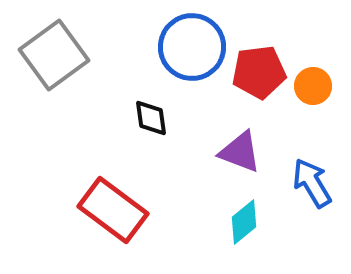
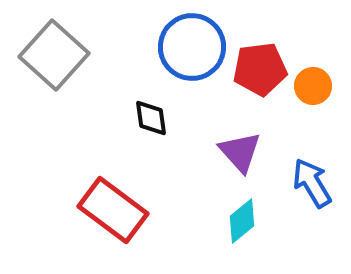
gray square: rotated 12 degrees counterclockwise
red pentagon: moved 1 px right, 3 px up
purple triangle: rotated 27 degrees clockwise
cyan diamond: moved 2 px left, 1 px up
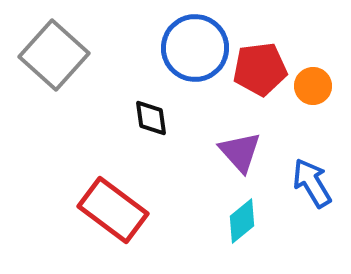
blue circle: moved 3 px right, 1 px down
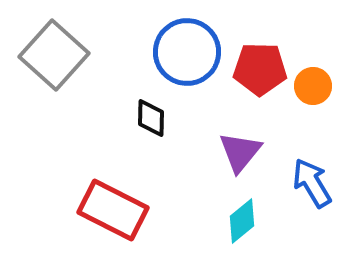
blue circle: moved 8 px left, 4 px down
red pentagon: rotated 8 degrees clockwise
black diamond: rotated 9 degrees clockwise
purple triangle: rotated 21 degrees clockwise
red rectangle: rotated 10 degrees counterclockwise
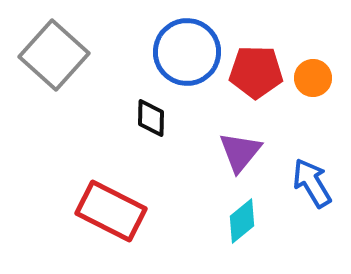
red pentagon: moved 4 px left, 3 px down
orange circle: moved 8 px up
red rectangle: moved 2 px left, 1 px down
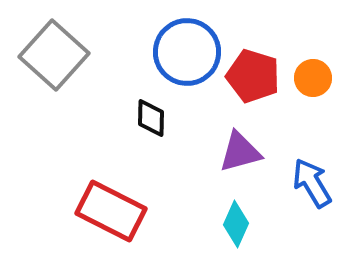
red pentagon: moved 3 px left, 4 px down; rotated 16 degrees clockwise
purple triangle: rotated 36 degrees clockwise
cyan diamond: moved 6 px left, 3 px down; rotated 27 degrees counterclockwise
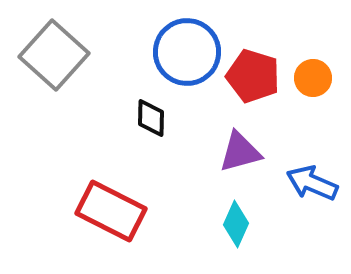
blue arrow: rotated 36 degrees counterclockwise
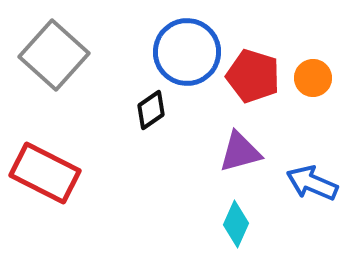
black diamond: moved 8 px up; rotated 54 degrees clockwise
red rectangle: moved 66 px left, 38 px up
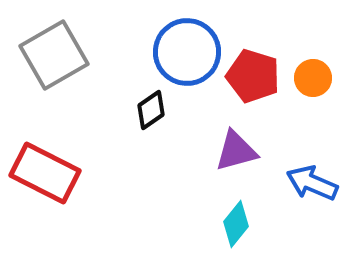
gray square: rotated 18 degrees clockwise
purple triangle: moved 4 px left, 1 px up
cyan diamond: rotated 15 degrees clockwise
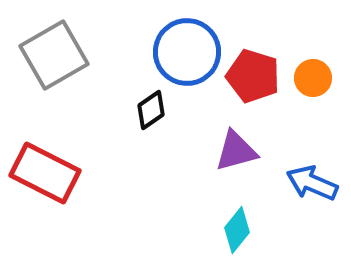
cyan diamond: moved 1 px right, 6 px down
